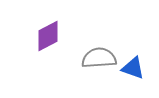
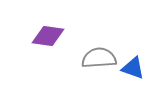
purple diamond: rotated 36 degrees clockwise
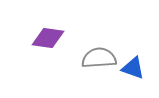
purple diamond: moved 2 px down
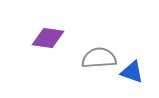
blue triangle: moved 1 px left, 4 px down
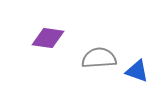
blue triangle: moved 5 px right, 1 px up
